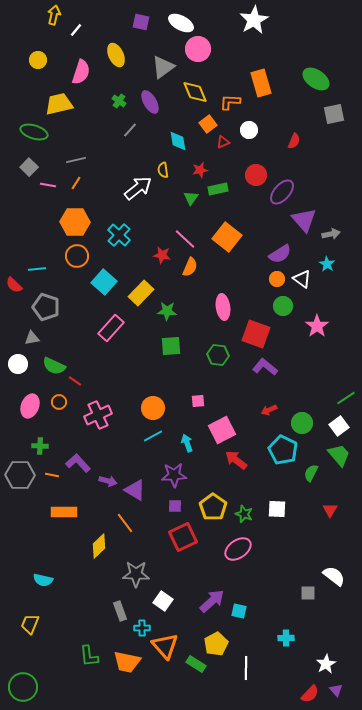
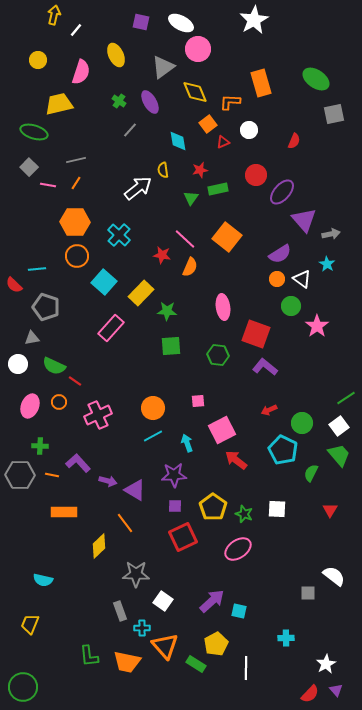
green circle at (283, 306): moved 8 px right
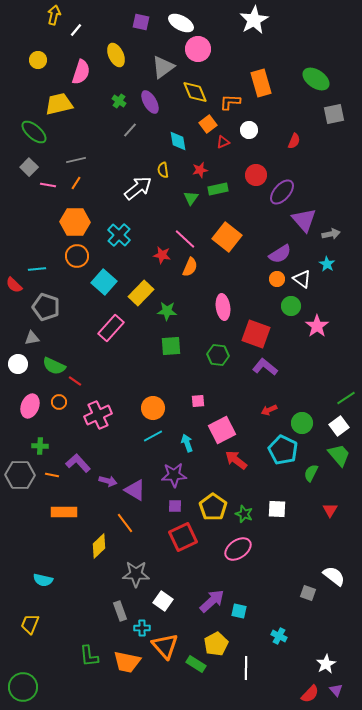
green ellipse at (34, 132): rotated 24 degrees clockwise
gray square at (308, 593): rotated 21 degrees clockwise
cyan cross at (286, 638): moved 7 px left, 2 px up; rotated 28 degrees clockwise
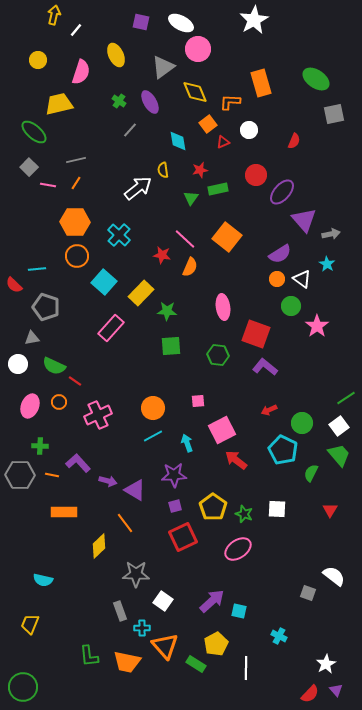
purple square at (175, 506): rotated 16 degrees counterclockwise
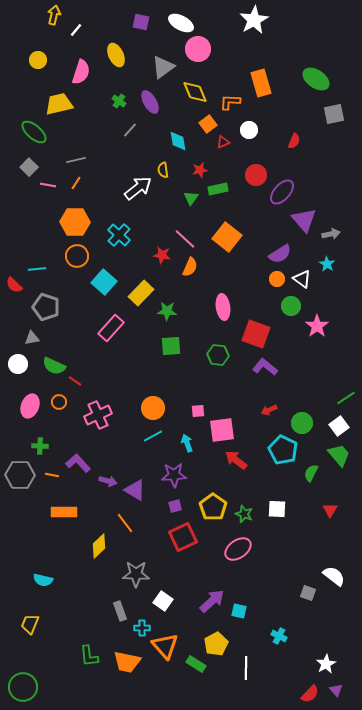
pink square at (198, 401): moved 10 px down
pink square at (222, 430): rotated 20 degrees clockwise
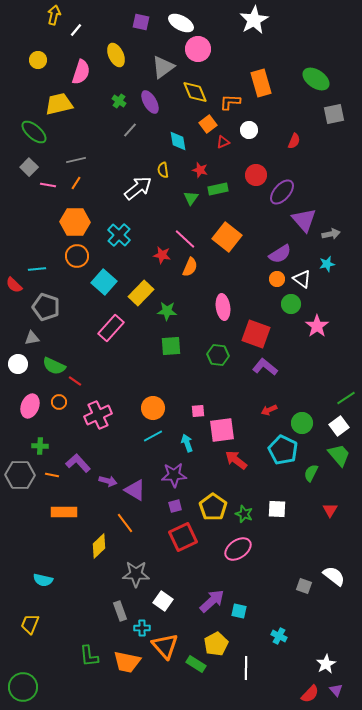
red star at (200, 170): rotated 28 degrees clockwise
cyan star at (327, 264): rotated 28 degrees clockwise
green circle at (291, 306): moved 2 px up
gray square at (308, 593): moved 4 px left, 7 px up
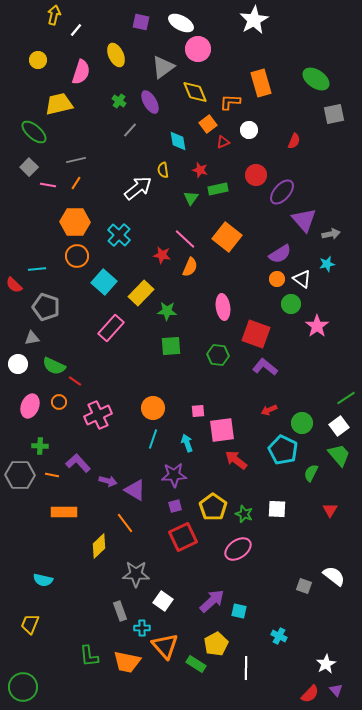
cyan line at (153, 436): moved 3 px down; rotated 42 degrees counterclockwise
